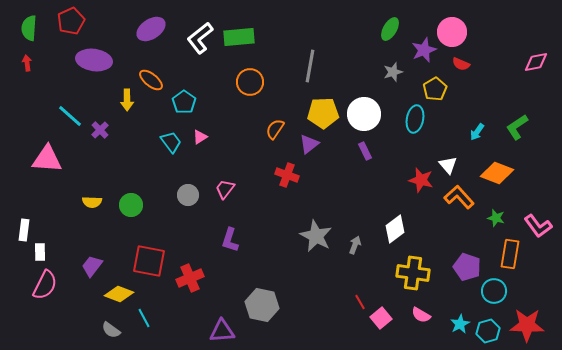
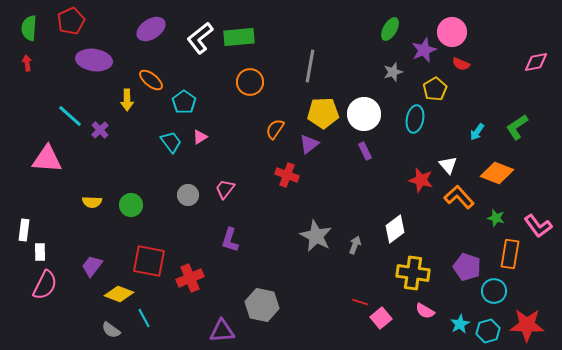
red line at (360, 302): rotated 42 degrees counterclockwise
pink semicircle at (421, 315): moved 4 px right, 4 px up
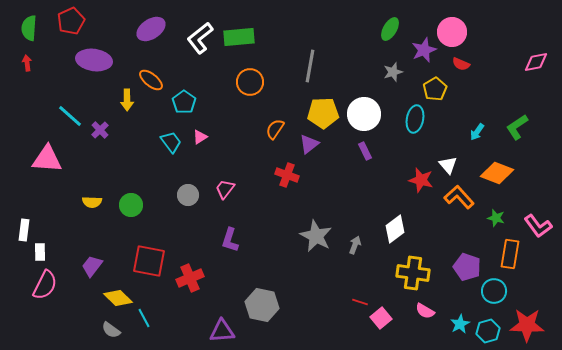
yellow diamond at (119, 294): moved 1 px left, 4 px down; rotated 24 degrees clockwise
